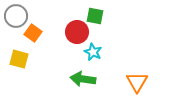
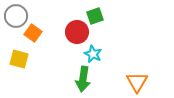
green square: rotated 30 degrees counterclockwise
cyan star: moved 2 px down
green arrow: rotated 90 degrees counterclockwise
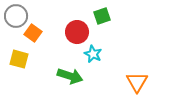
green square: moved 7 px right
green arrow: moved 13 px left, 3 px up; rotated 80 degrees counterclockwise
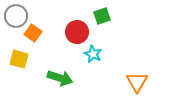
green arrow: moved 10 px left, 2 px down
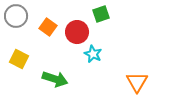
green square: moved 1 px left, 2 px up
orange square: moved 15 px right, 6 px up
yellow square: rotated 12 degrees clockwise
green arrow: moved 5 px left, 1 px down
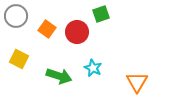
orange square: moved 1 px left, 2 px down
cyan star: moved 14 px down
green arrow: moved 4 px right, 3 px up
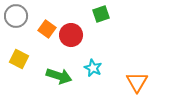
red circle: moved 6 px left, 3 px down
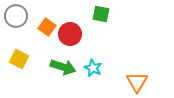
green square: rotated 30 degrees clockwise
orange square: moved 2 px up
red circle: moved 1 px left, 1 px up
green arrow: moved 4 px right, 9 px up
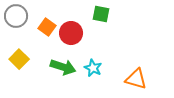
red circle: moved 1 px right, 1 px up
yellow square: rotated 18 degrees clockwise
orange triangle: moved 1 px left, 3 px up; rotated 45 degrees counterclockwise
